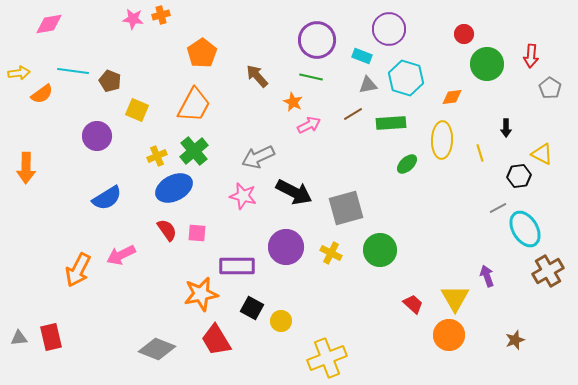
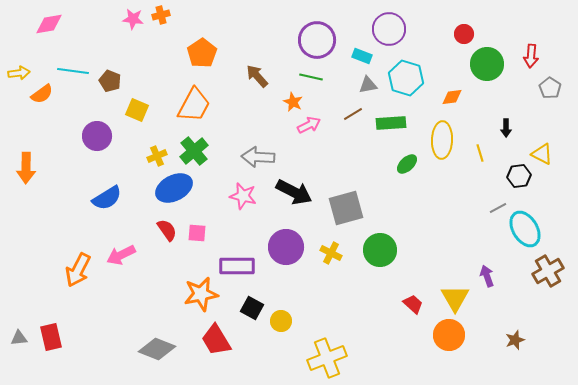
gray arrow at (258, 157): rotated 28 degrees clockwise
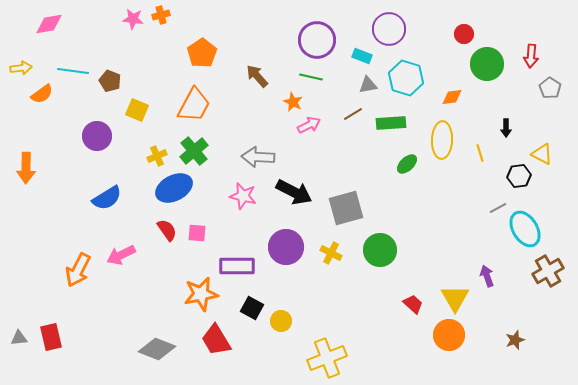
yellow arrow at (19, 73): moved 2 px right, 5 px up
